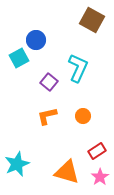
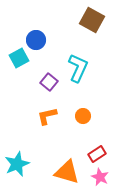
red rectangle: moved 3 px down
pink star: rotated 12 degrees counterclockwise
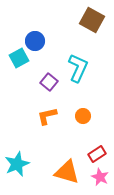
blue circle: moved 1 px left, 1 px down
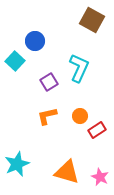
cyan square: moved 4 px left, 3 px down; rotated 18 degrees counterclockwise
cyan L-shape: moved 1 px right
purple square: rotated 18 degrees clockwise
orange circle: moved 3 px left
red rectangle: moved 24 px up
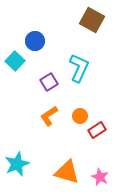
orange L-shape: moved 2 px right; rotated 20 degrees counterclockwise
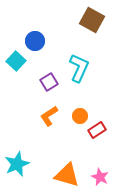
cyan square: moved 1 px right
orange triangle: moved 3 px down
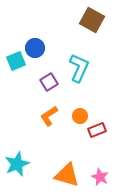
blue circle: moved 7 px down
cyan square: rotated 24 degrees clockwise
red rectangle: rotated 12 degrees clockwise
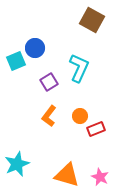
orange L-shape: rotated 20 degrees counterclockwise
red rectangle: moved 1 px left, 1 px up
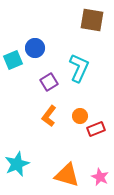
brown square: rotated 20 degrees counterclockwise
cyan square: moved 3 px left, 1 px up
